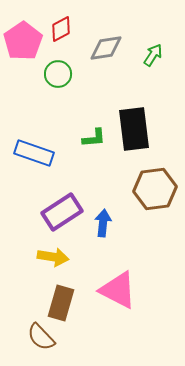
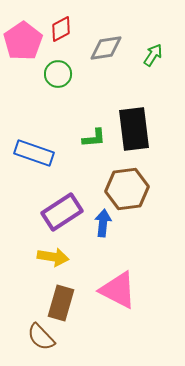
brown hexagon: moved 28 px left
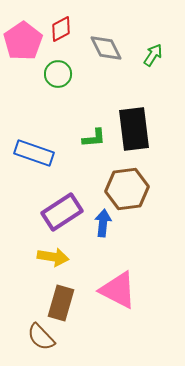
gray diamond: rotated 72 degrees clockwise
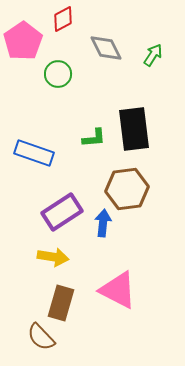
red diamond: moved 2 px right, 10 px up
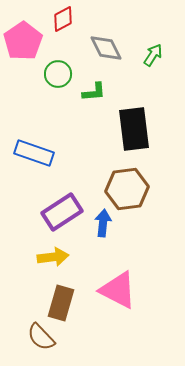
green L-shape: moved 46 px up
yellow arrow: rotated 16 degrees counterclockwise
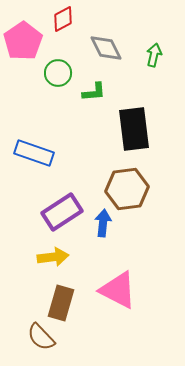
green arrow: moved 1 px right; rotated 20 degrees counterclockwise
green circle: moved 1 px up
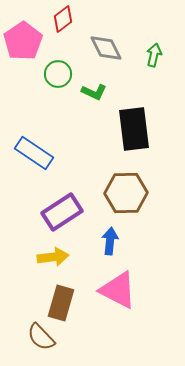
red diamond: rotated 8 degrees counterclockwise
green circle: moved 1 px down
green L-shape: rotated 30 degrees clockwise
blue rectangle: rotated 15 degrees clockwise
brown hexagon: moved 1 px left, 4 px down; rotated 6 degrees clockwise
blue arrow: moved 7 px right, 18 px down
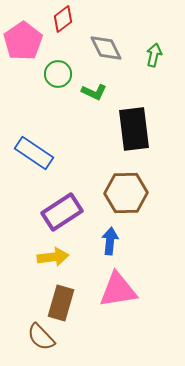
pink triangle: rotated 36 degrees counterclockwise
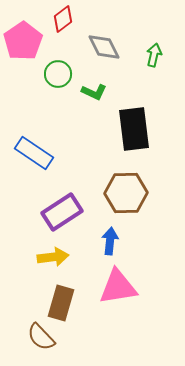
gray diamond: moved 2 px left, 1 px up
pink triangle: moved 3 px up
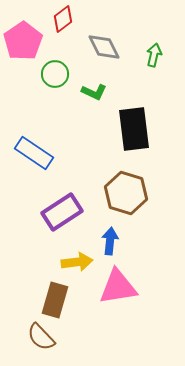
green circle: moved 3 px left
brown hexagon: rotated 18 degrees clockwise
yellow arrow: moved 24 px right, 5 px down
brown rectangle: moved 6 px left, 3 px up
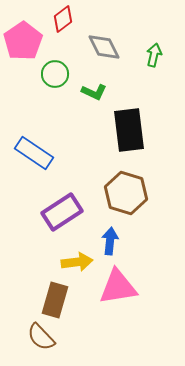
black rectangle: moved 5 px left, 1 px down
